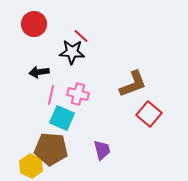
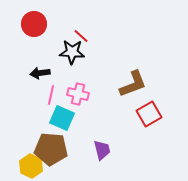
black arrow: moved 1 px right, 1 px down
red square: rotated 20 degrees clockwise
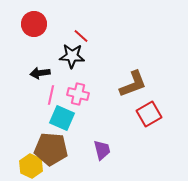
black star: moved 4 px down
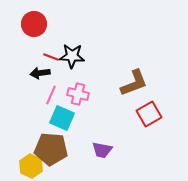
red line: moved 30 px left, 21 px down; rotated 21 degrees counterclockwise
brown L-shape: moved 1 px right, 1 px up
pink line: rotated 12 degrees clockwise
purple trapezoid: rotated 115 degrees clockwise
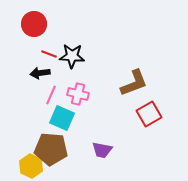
red line: moved 2 px left, 3 px up
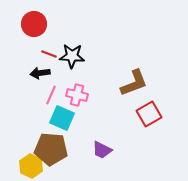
pink cross: moved 1 px left, 1 px down
purple trapezoid: rotated 15 degrees clockwise
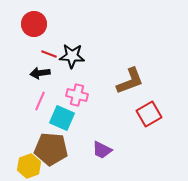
brown L-shape: moved 4 px left, 2 px up
pink line: moved 11 px left, 6 px down
yellow hexagon: moved 2 px left; rotated 15 degrees clockwise
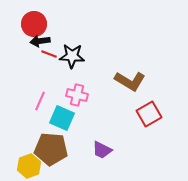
black arrow: moved 32 px up
brown L-shape: rotated 52 degrees clockwise
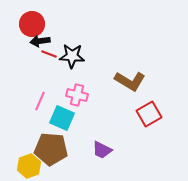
red circle: moved 2 px left
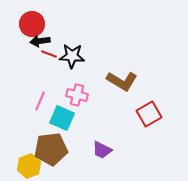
brown L-shape: moved 8 px left
brown pentagon: rotated 12 degrees counterclockwise
